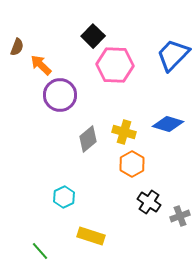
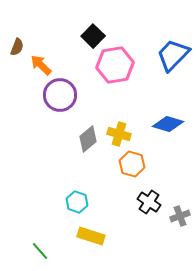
pink hexagon: rotated 12 degrees counterclockwise
yellow cross: moved 5 px left, 2 px down
orange hexagon: rotated 15 degrees counterclockwise
cyan hexagon: moved 13 px right, 5 px down; rotated 15 degrees counterclockwise
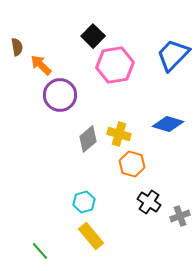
brown semicircle: rotated 30 degrees counterclockwise
cyan hexagon: moved 7 px right; rotated 25 degrees clockwise
yellow rectangle: rotated 32 degrees clockwise
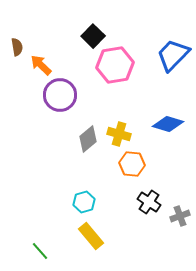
orange hexagon: rotated 10 degrees counterclockwise
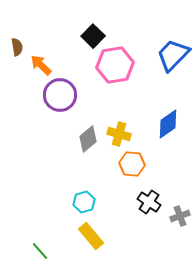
blue diamond: rotated 52 degrees counterclockwise
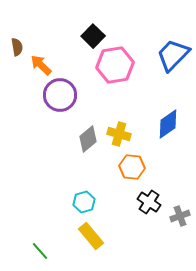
orange hexagon: moved 3 px down
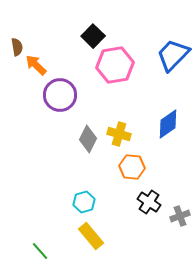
orange arrow: moved 5 px left
gray diamond: rotated 24 degrees counterclockwise
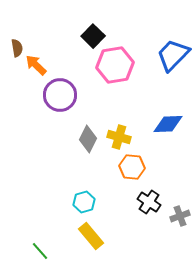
brown semicircle: moved 1 px down
blue diamond: rotated 32 degrees clockwise
yellow cross: moved 3 px down
